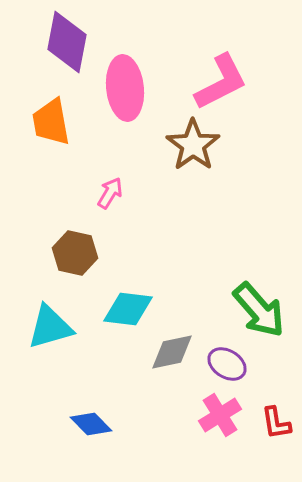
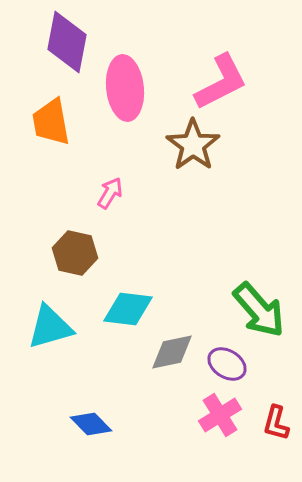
red L-shape: rotated 24 degrees clockwise
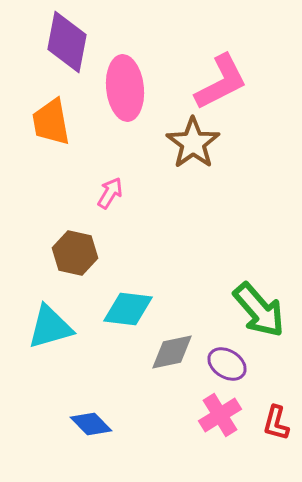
brown star: moved 2 px up
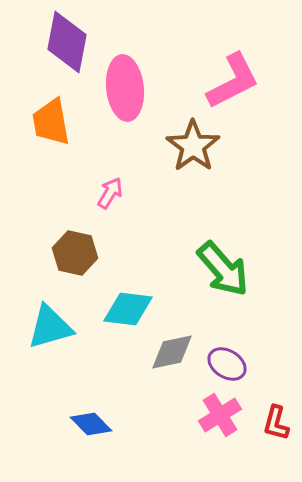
pink L-shape: moved 12 px right, 1 px up
brown star: moved 3 px down
green arrow: moved 36 px left, 41 px up
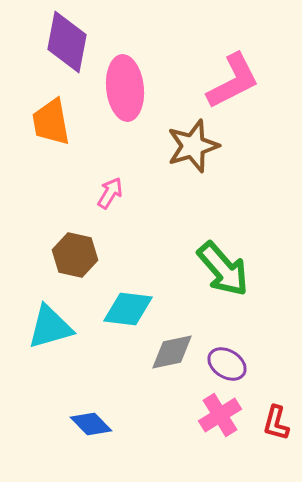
brown star: rotated 18 degrees clockwise
brown hexagon: moved 2 px down
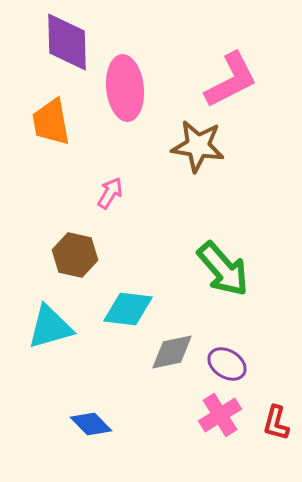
purple diamond: rotated 12 degrees counterclockwise
pink L-shape: moved 2 px left, 1 px up
brown star: moved 5 px right; rotated 26 degrees clockwise
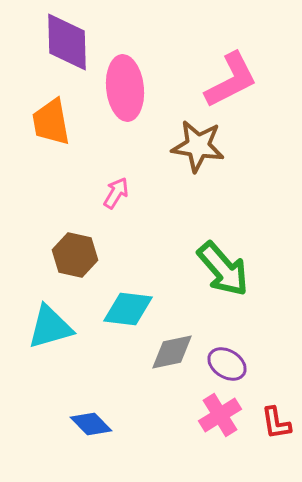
pink arrow: moved 6 px right
red L-shape: rotated 24 degrees counterclockwise
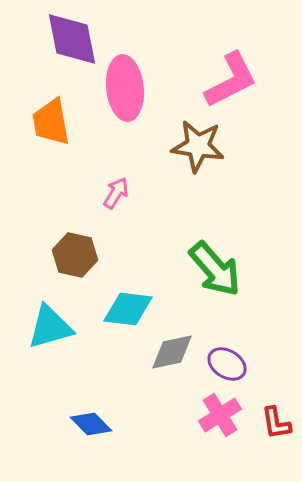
purple diamond: moved 5 px right, 3 px up; rotated 10 degrees counterclockwise
green arrow: moved 8 px left
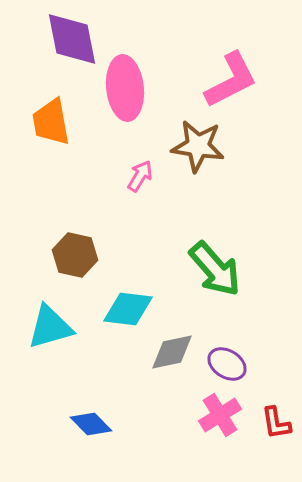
pink arrow: moved 24 px right, 17 px up
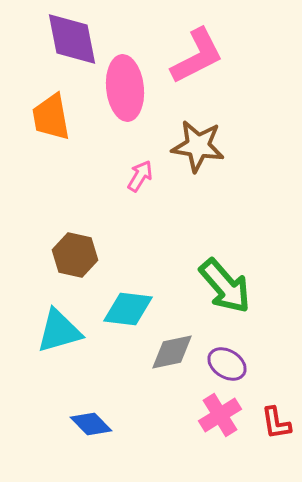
pink L-shape: moved 34 px left, 24 px up
orange trapezoid: moved 5 px up
green arrow: moved 10 px right, 17 px down
cyan triangle: moved 9 px right, 4 px down
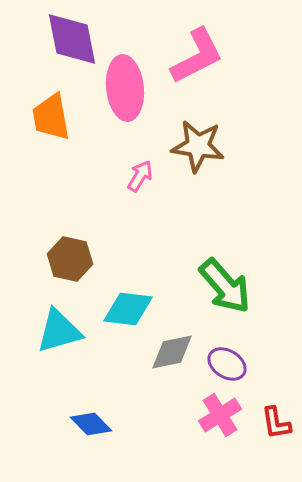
brown hexagon: moved 5 px left, 4 px down
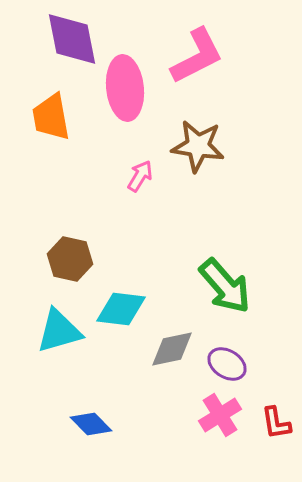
cyan diamond: moved 7 px left
gray diamond: moved 3 px up
